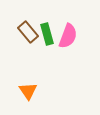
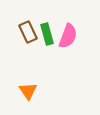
brown rectangle: rotated 15 degrees clockwise
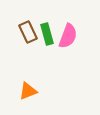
orange triangle: rotated 42 degrees clockwise
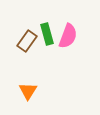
brown rectangle: moved 1 px left, 9 px down; rotated 60 degrees clockwise
orange triangle: rotated 36 degrees counterclockwise
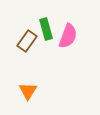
green rectangle: moved 1 px left, 5 px up
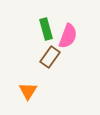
brown rectangle: moved 23 px right, 16 px down
